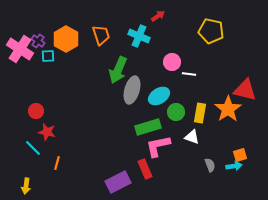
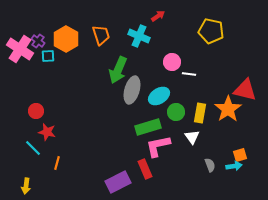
white triangle: rotated 35 degrees clockwise
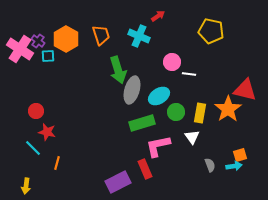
green arrow: rotated 40 degrees counterclockwise
green rectangle: moved 6 px left, 4 px up
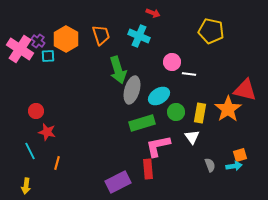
red arrow: moved 5 px left, 3 px up; rotated 56 degrees clockwise
cyan line: moved 3 px left, 3 px down; rotated 18 degrees clockwise
red rectangle: moved 3 px right; rotated 18 degrees clockwise
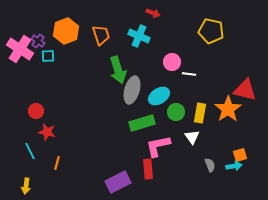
orange hexagon: moved 8 px up; rotated 10 degrees clockwise
